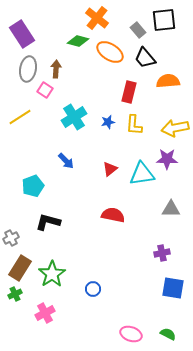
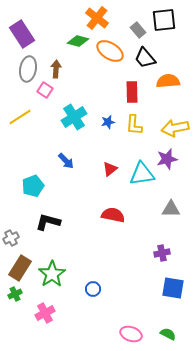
orange ellipse: moved 1 px up
red rectangle: moved 3 px right; rotated 15 degrees counterclockwise
purple star: rotated 15 degrees counterclockwise
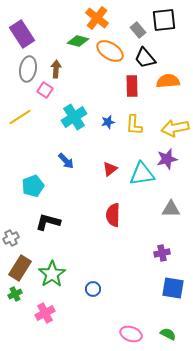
red rectangle: moved 6 px up
red semicircle: rotated 100 degrees counterclockwise
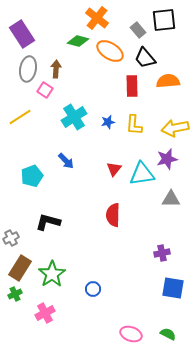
red triangle: moved 4 px right; rotated 14 degrees counterclockwise
cyan pentagon: moved 1 px left, 10 px up
gray triangle: moved 10 px up
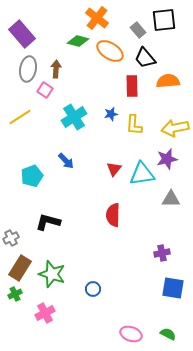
purple rectangle: rotated 8 degrees counterclockwise
blue star: moved 3 px right, 8 px up
green star: rotated 20 degrees counterclockwise
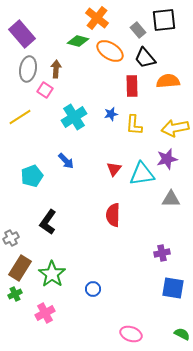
black L-shape: rotated 70 degrees counterclockwise
green star: rotated 16 degrees clockwise
green semicircle: moved 14 px right
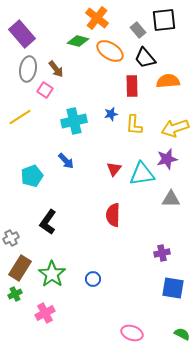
brown arrow: rotated 138 degrees clockwise
cyan cross: moved 4 px down; rotated 20 degrees clockwise
yellow arrow: rotated 8 degrees counterclockwise
blue circle: moved 10 px up
pink ellipse: moved 1 px right, 1 px up
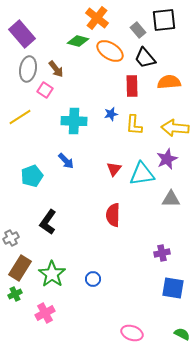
orange semicircle: moved 1 px right, 1 px down
cyan cross: rotated 15 degrees clockwise
yellow arrow: rotated 24 degrees clockwise
purple star: rotated 10 degrees counterclockwise
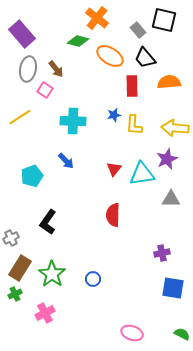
black square: rotated 20 degrees clockwise
orange ellipse: moved 5 px down
blue star: moved 3 px right, 1 px down
cyan cross: moved 1 px left
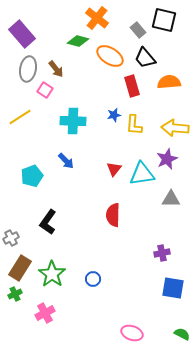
red rectangle: rotated 15 degrees counterclockwise
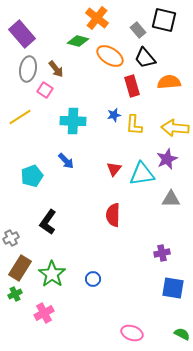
pink cross: moved 1 px left
